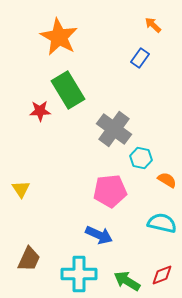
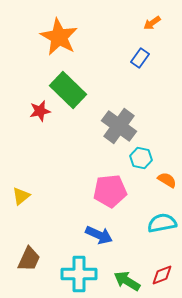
orange arrow: moved 1 px left, 2 px up; rotated 78 degrees counterclockwise
green rectangle: rotated 15 degrees counterclockwise
red star: rotated 10 degrees counterclockwise
gray cross: moved 5 px right, 3 px up
yellow triangle: moved 7 px down; rotated 24 degrees clockwise
cyan semicircle: rotated 24 degrees counterclockwise
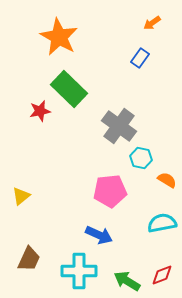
green rectangle: moved 1 px right, 1 px up
cyan cross: moved 3 px up
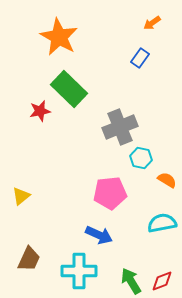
gray cross: moved 1 px right, 1 px down; rotated 32 degrees clockwise
pink pentagon: moved 2 px down
red diamond: moved 6 px down
green arrow: moved 4 px right; rotated 28 degrees clockwise
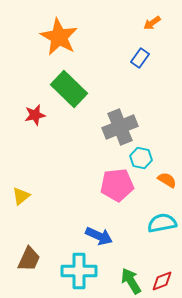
red star: moved 5 px left, 4 px down
pink pentagon: moved 7 px right, 8 px up
blue arrow: moved 1 px down
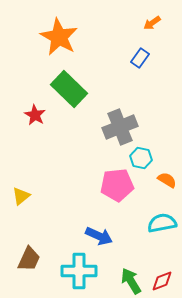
red star: rotated 30 degrees counterclockwise
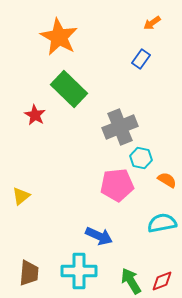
blue rectangle: moved 1 px right, 1 px down
brown trapezoid: moved 14 px down; rotated 20 degrees counterclockwise
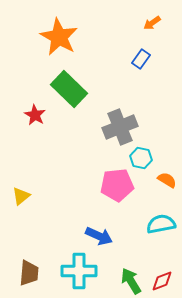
cyan semicircle: moved 1 px left, 1 px down
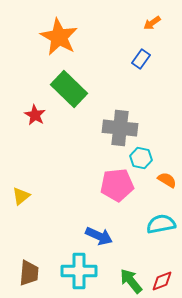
gray cross: moved 1 px down; rotated 28 degrees clockwise
green arrow: rotated 8 degrees counterclockwise
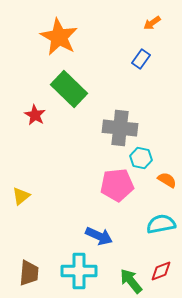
red diamond: moved 1 px left, 10 px up
